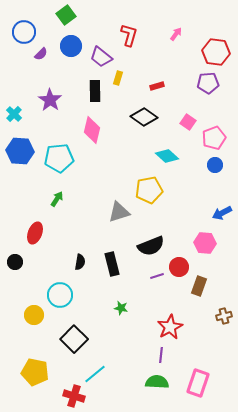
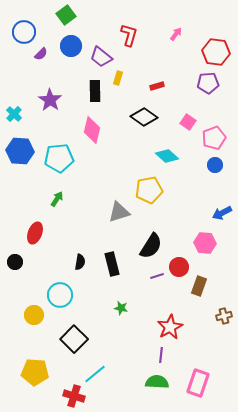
black semicircle at (151, 246): rotated 36 degrees counterclockwise
yellow pentagon at (35, 372): rotated 8 degrees counterclockwise
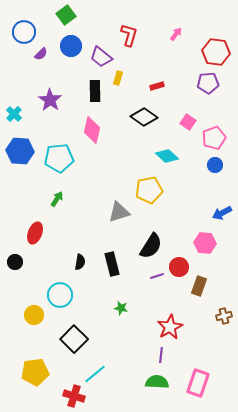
yellow pentagon at (35, 372): rotated 12 degrees counterclockwise
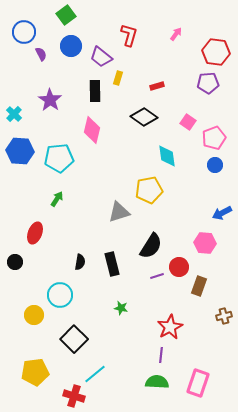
purple semicircle at (41, 54): rotated 72 degrees counterclockwise
cyan diamond at (167, 156): rotated 40 degrees clockwise
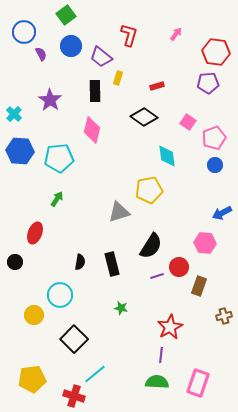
yellow pentagon at (35, 372): moved 3 px left, 7 px down
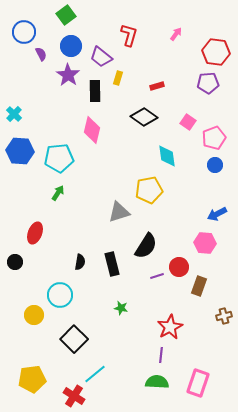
purple star at (50, 100): moved 18 px right, 25 px up
green arrow at (57, 199): moved 1 px right, 6 px up
blue arrow at (222, 213): moved 5 px left, 1 px down
black semicircle at (151, 246): moved 5 px left
red cross at (74, 396): rotated 15 degrees clockwise
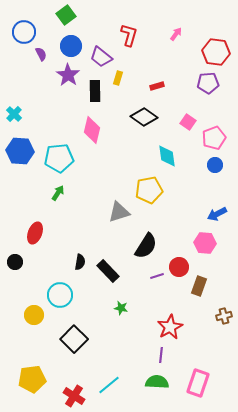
black rectangle at (112, 264): moved 4 px left, 7 px down; rotated 30 degrees counterclockwise
cyan line at (95, 374): moved 14 px right, 11 px down
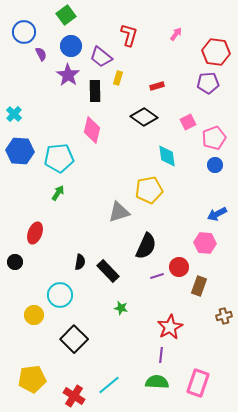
pink square at (188, 122): rotated 28 degrees clockwise
black semicircle at (146, 246): rotated 8 degrees counterclockwise
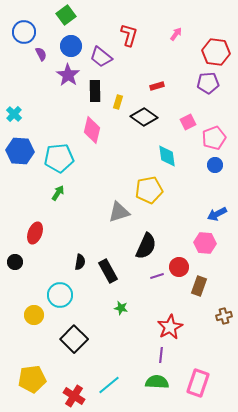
yellow rectangle at (118, 78): moved 24 px down
black rectangle at (108, 271): rotated 15 degrees clockwise
